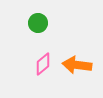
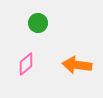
pink diamond: moved 17 px left
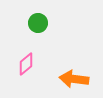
orange arrow: moved 3 px left, 14 px down
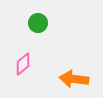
pink diamond: moved 3 px left
